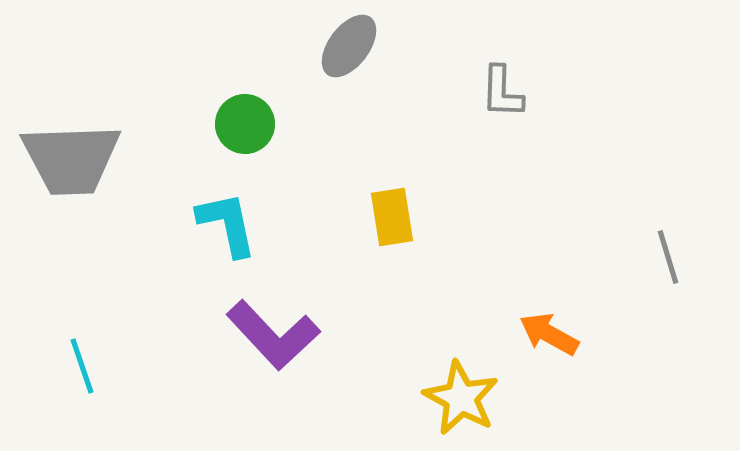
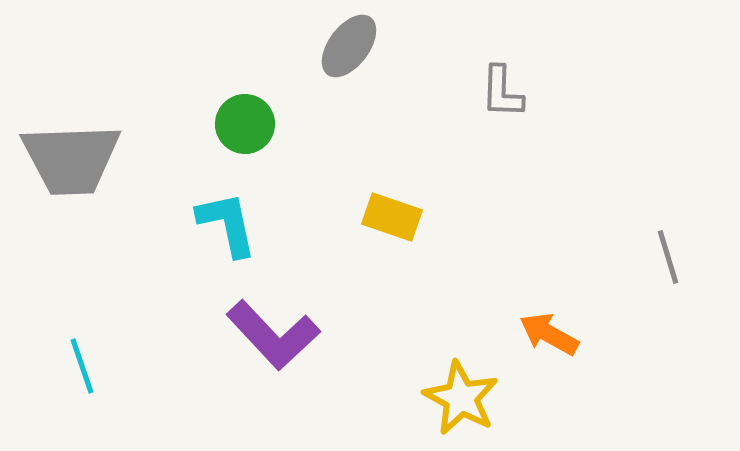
yellow rectangle: rotated 62 degrees counterclockwise
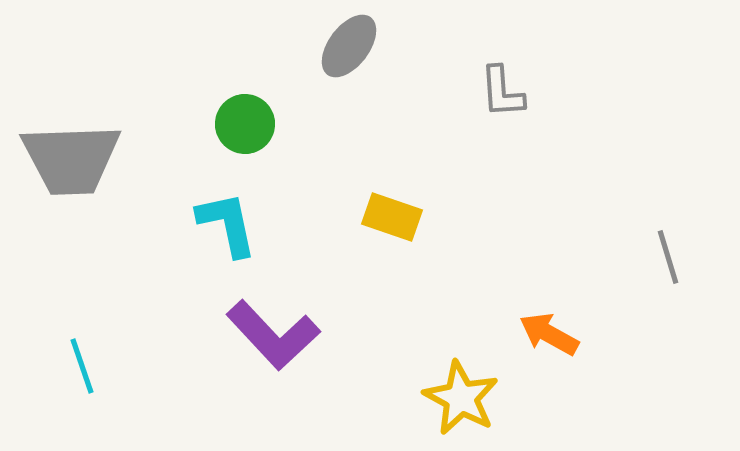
gray L-shape: rotated 6 degrees counterclockwise
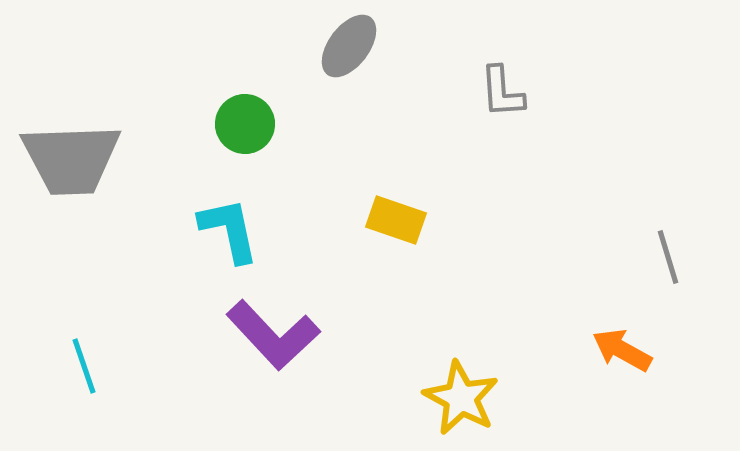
yellow rectangle: moved 4 px right, 3 px down
cyan L-shape: moved 2 px right, 6 px down
orange arrow: moved 73 px right, 16 px down
cyan line: moved 2 px right
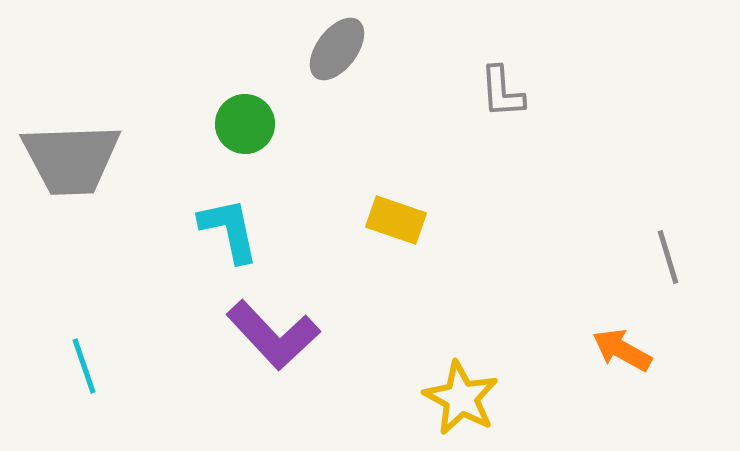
gray ellipse: moved 12 px left, 3 px down
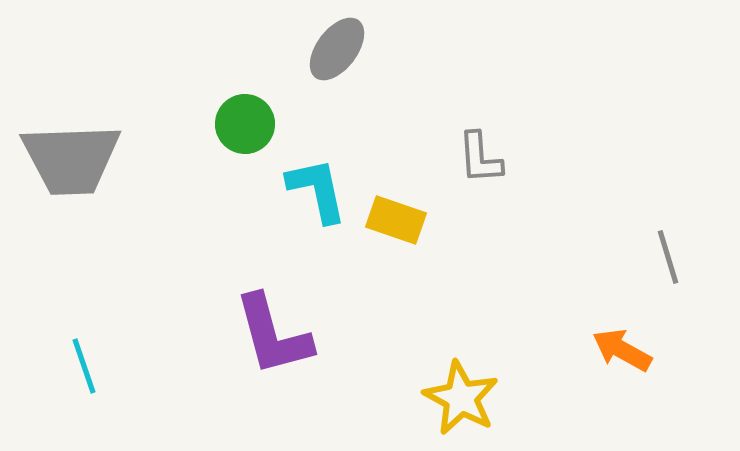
gray L-shape: moved 22 px left, 66 px down
cyan L-shape: moved 88 px right, 40 px up
purple L-shape: rotated 28 degrees clockwise
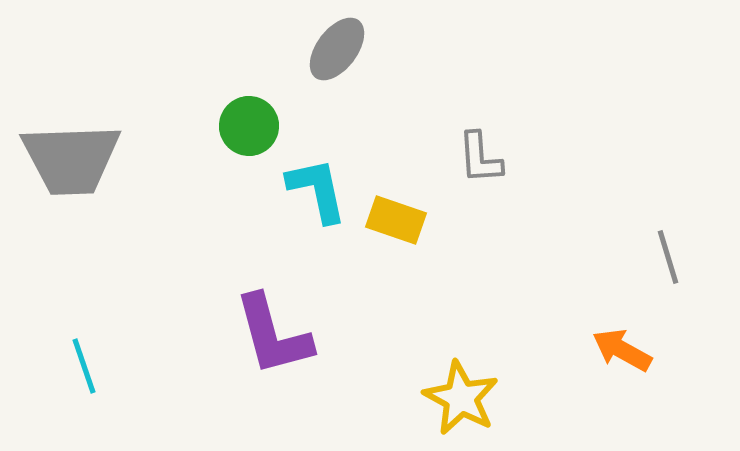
green circle: moved 4 px right, 2 px down
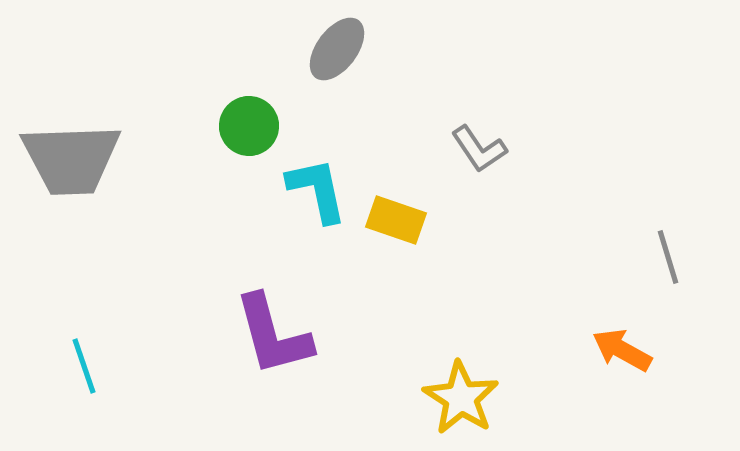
gray L-shape: moved 1 px left, 9 px up; rotated 30 degrees counterclockwise
yellow star: rotated 4 degrees clockwise
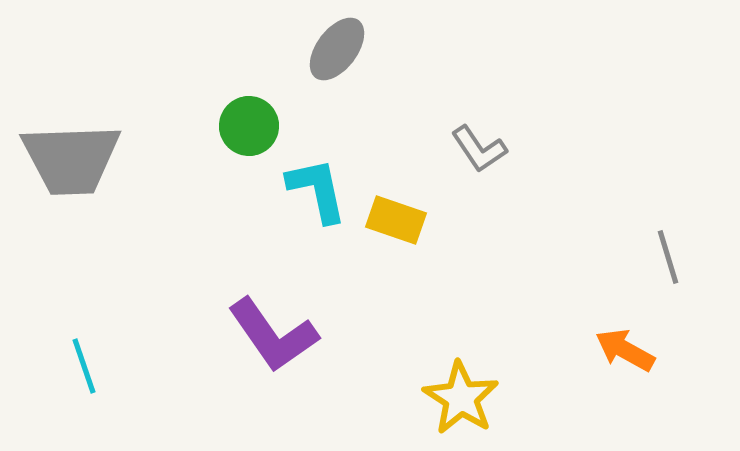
purple L-shape: rotated 20 degrees counterclockwise
orange arrow: moved 3 px right
